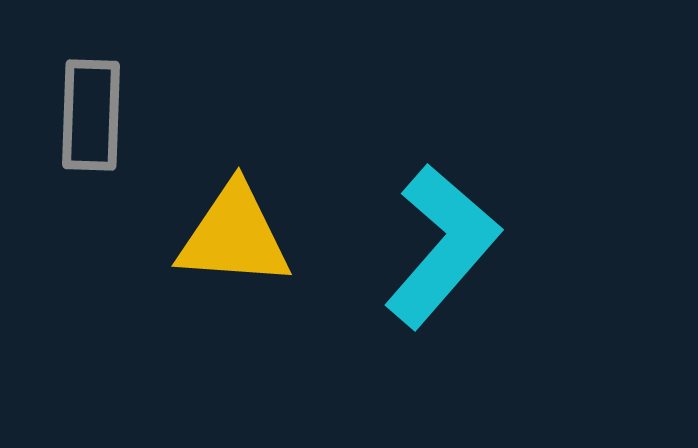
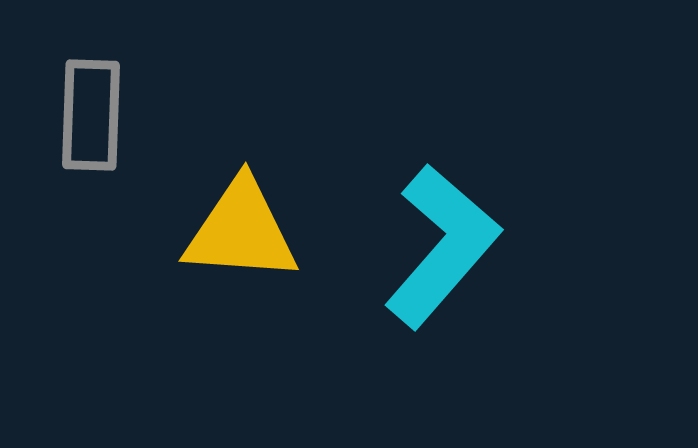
yellow triangle: moved 7 px right, 5 px up
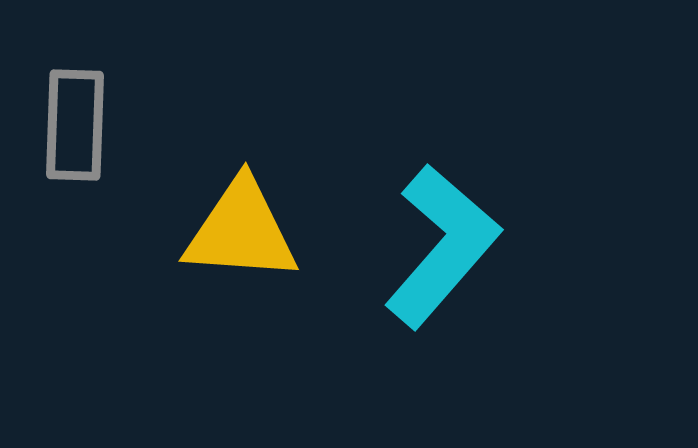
gray rectangle: moved 16 px left, 10 px down
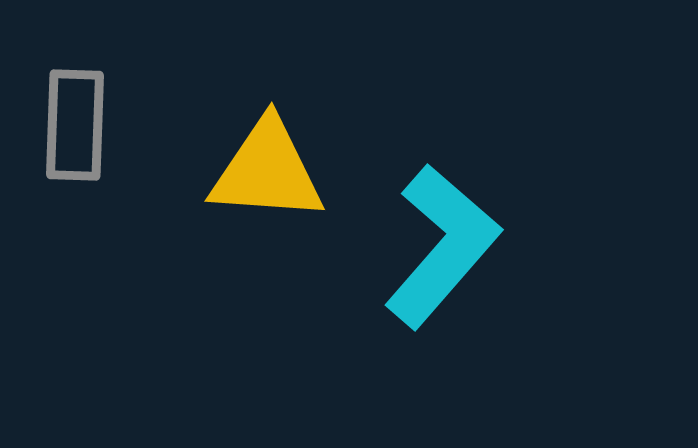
yellow triangle: moved 26 px right, 60 px up
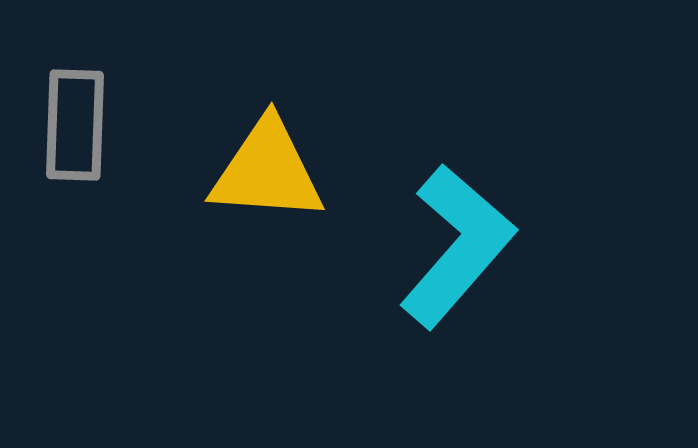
cyan L-shape: moved 15 px right
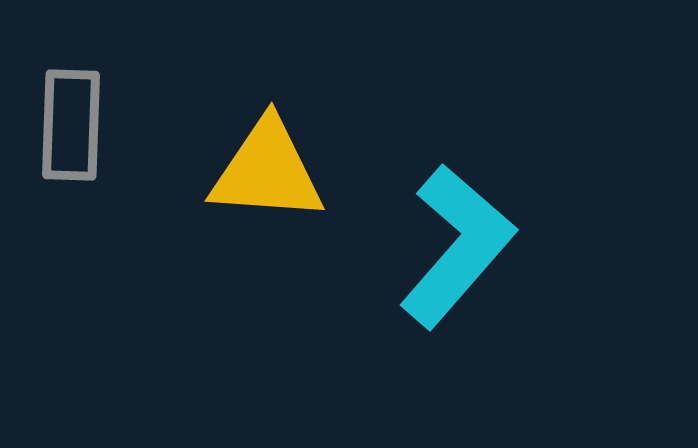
gray rectangle: moved 4 px left
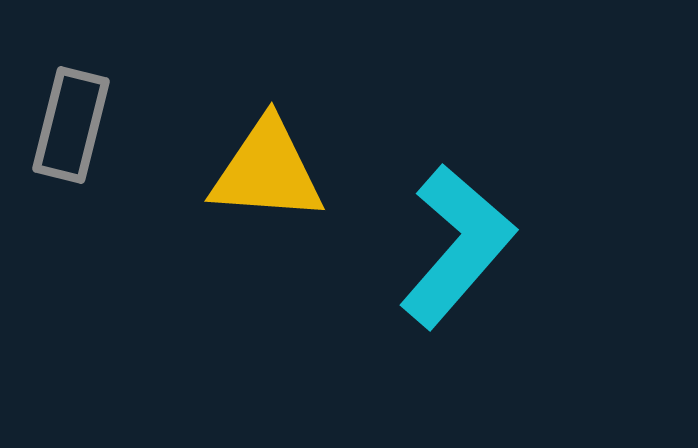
gray rectangle: rotated 12 degrees clockwise
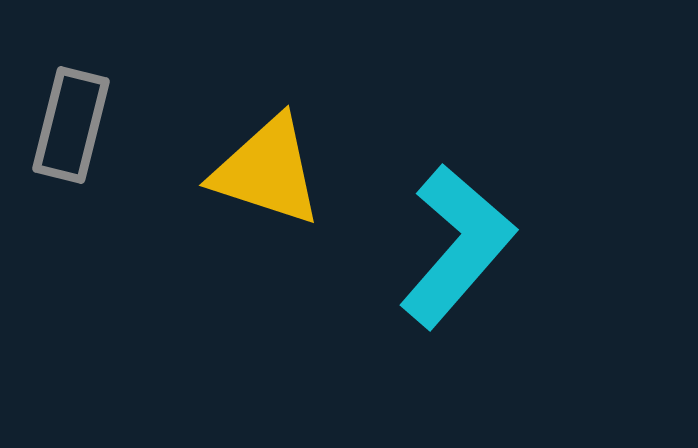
yellow triangle: rotated 14 degrees clockwise
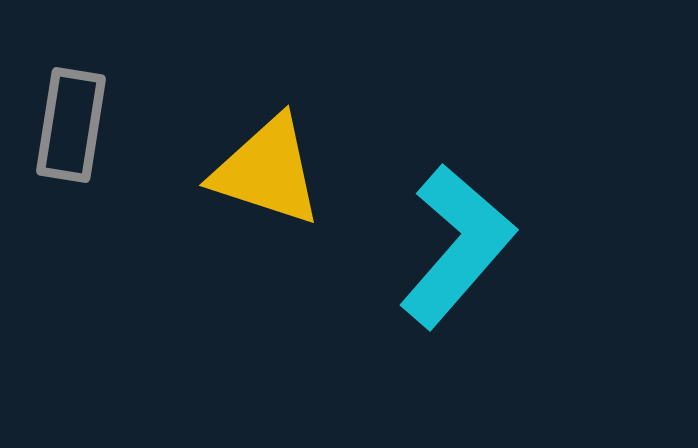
gray rectangle: rotated 5 degrees counterclockwise
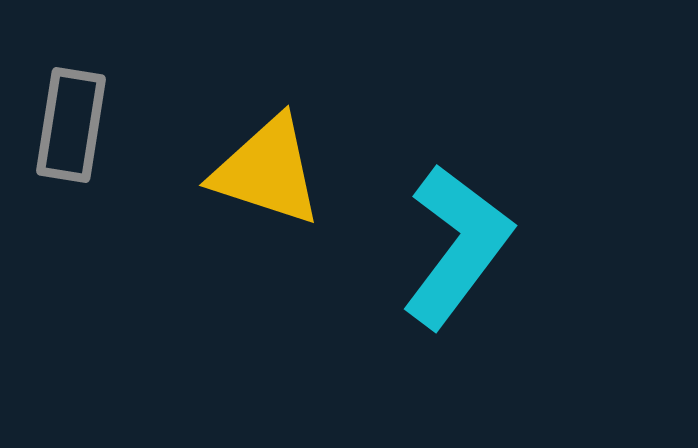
cyan L-shape: rotated 4 degrees counterclockwise
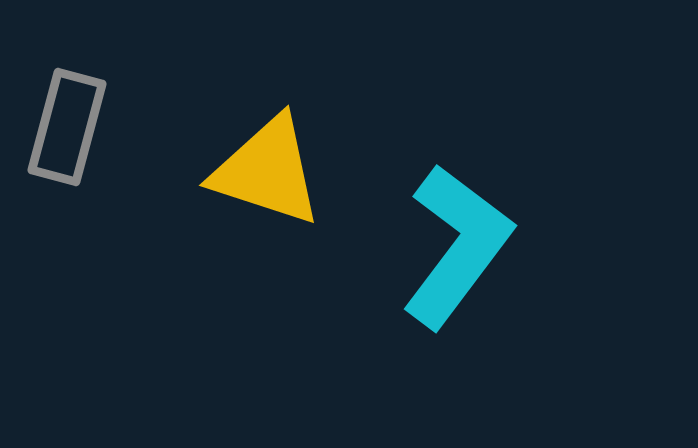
gray rectangle: moved 4 px left, 2 px down; rotated 6 degrees clockwise
